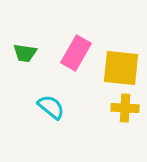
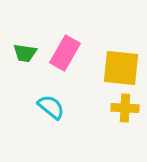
pink rectangle: moved 11 px left
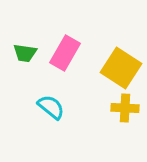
yellow square: rotated 27 degrees clockwise
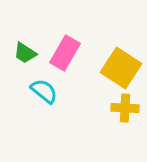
green trapezoid: rotated 25 degrees clockwise
cyan semicircle: moved 7 px left, 16 px up
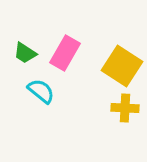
yellow square: moved 1 px right, 2 px up
cyan semicircle: moved 3 px left
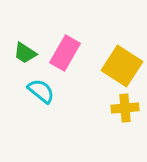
yellow cross: rotated 8 degrees counterclockwise
